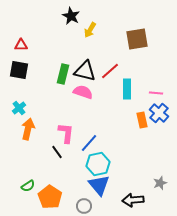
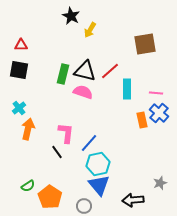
brown square: moved 8 px right, 5 px down
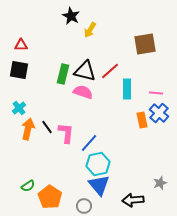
black line: moved 10 px left, 25 px up
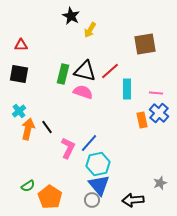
black square: moved 4 px down
cyan cross: moved 3 px down
pink L-shape: moved 2 px right, 15 px down; rotated 20 degrees clockwise
gray circle: moved 8 px right, 6 px up
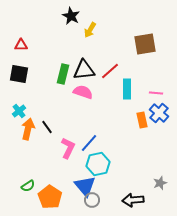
black triangle: moved 1 px left, 1 px up; rotated 20 degrees counterclockwise
blue triangle: moved 14 px left, 1 px down
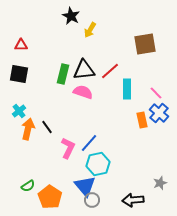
pink line: rotated 40 degrees clockwise
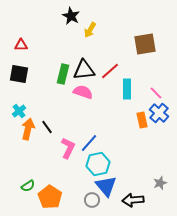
blue triangle: moved 21 px right
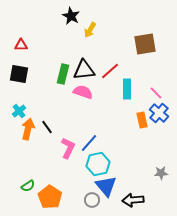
gray star: moved 1 px right, 10 px up; rotated 16 degrees clockwise
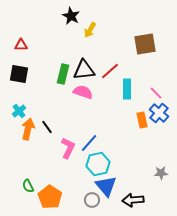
green semicircle: rotated 96 degrees clockwise
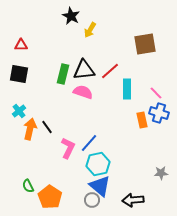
blue cross: rotated 24 degrees counterclockwise
orange arrow: moved 2 px right
blue triangle: moved 6 px left; rotated 10 degrees counterclockwise
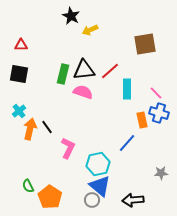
yellow arrow: rotated 35 degrees clockwise
blue line: moved 38 px right
